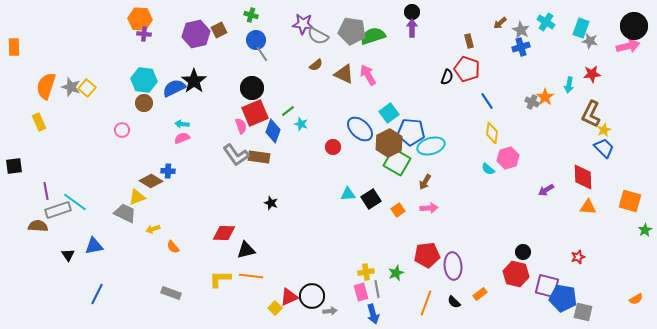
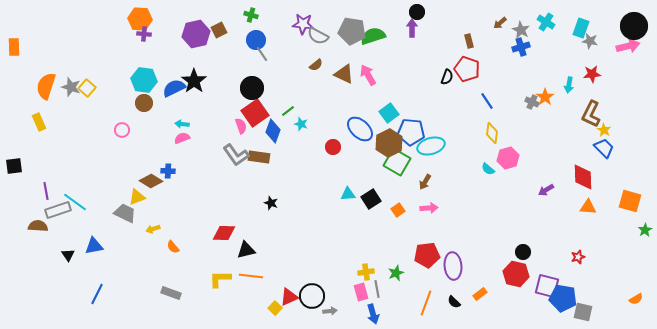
black circle at (412, 12): moved 5 px right
red square at (255, 113): rotated 12 degrees counterclockwise
yellow star at (604, 130): rotated 16 degrees counterclockwise
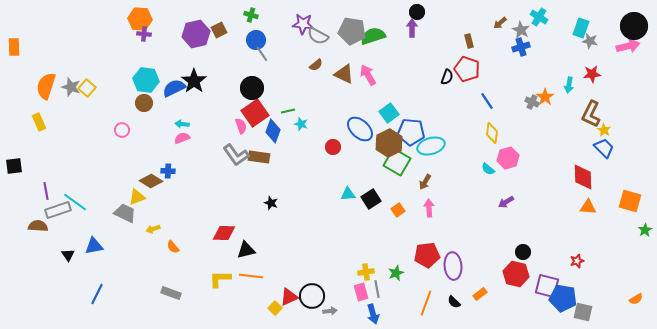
cyan cross at (546, 22): moved 7 px left, 5 px up
cyan hexagon at (144, 80): moved 2 px right
green line at (288, 111): rotated 24 degrees clockwise
purple arrow at (546, 190): moved 40 px left, 12 px down
pink arrow at (429, 208): rotated 90 degrees counterclockwise
red star at (578, 257): moved 1 px left, 4 px down
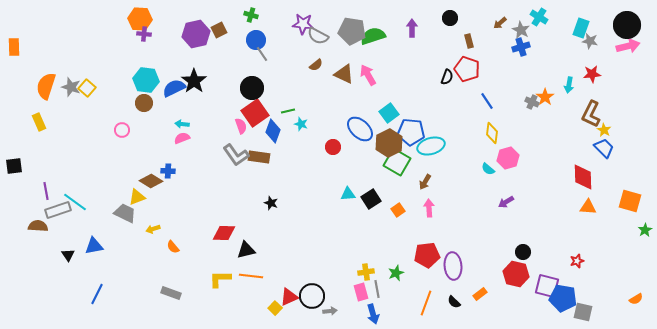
black circle at (417, 12): moved 33 px right, 6 px down
black circle at (634, 26): moved 7 px left, 1 px up
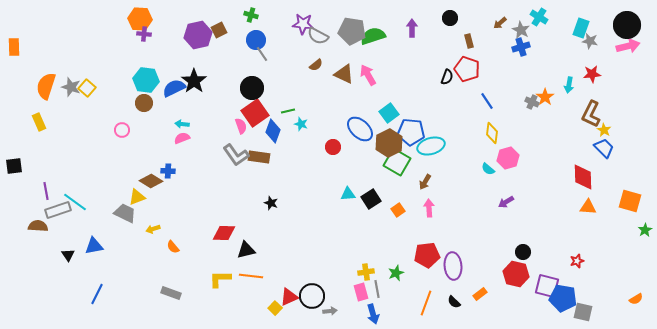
purple hexagon at (196, 34): moved 2 px right, 1 px down
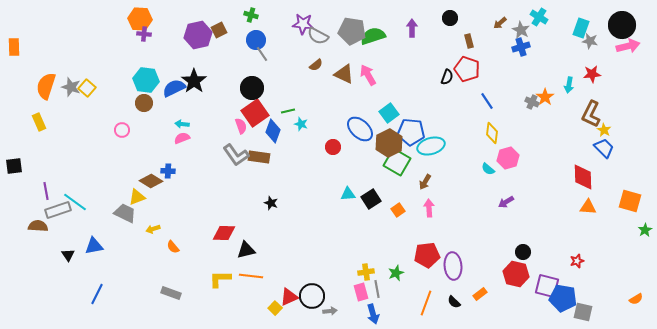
black circle at (627, 25): moved 5 px left
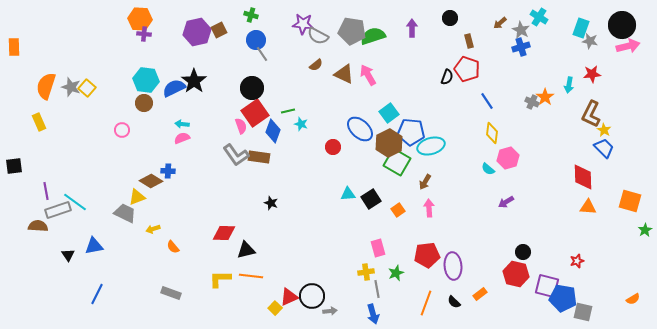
purple hexagon at (198, 35): moved 1 px left, 3 px up
pink rectangle at (361, 292): moved 17 px right, 44 px up
orange semicircle at (636, 299): moved 3 px left
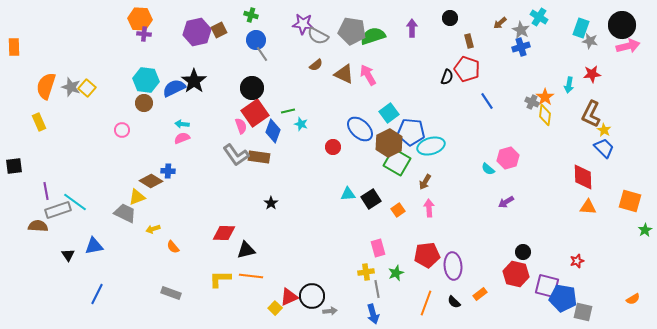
yellow diamond at (492, 133): moved 53 px right, 18 px up
black star at (271, 203): rotated 16 degrees clockwise
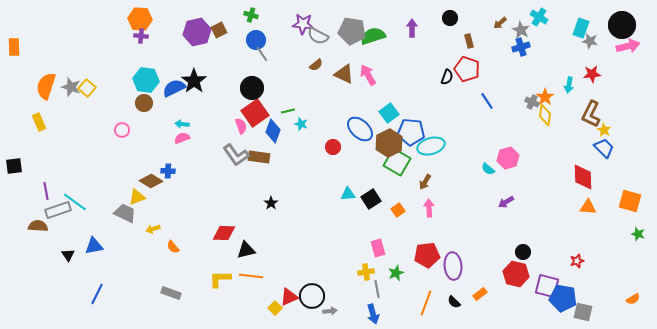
purple cross at (144, 34): moved 3 px left, 2 px down
green star at (645, 230): moved 7 px left, 4 px down; rotated 24 degrees counterclockwise
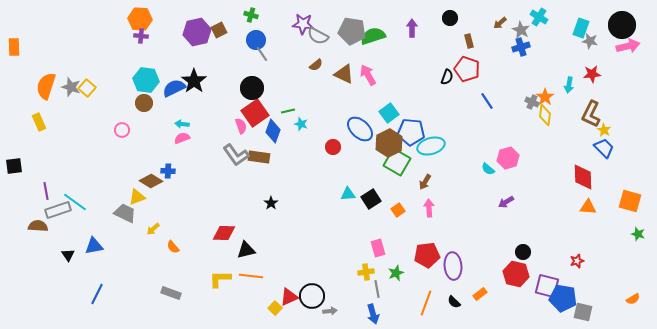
yellow arrow at (153, 229): rotated 24 degrees counterclockwise
